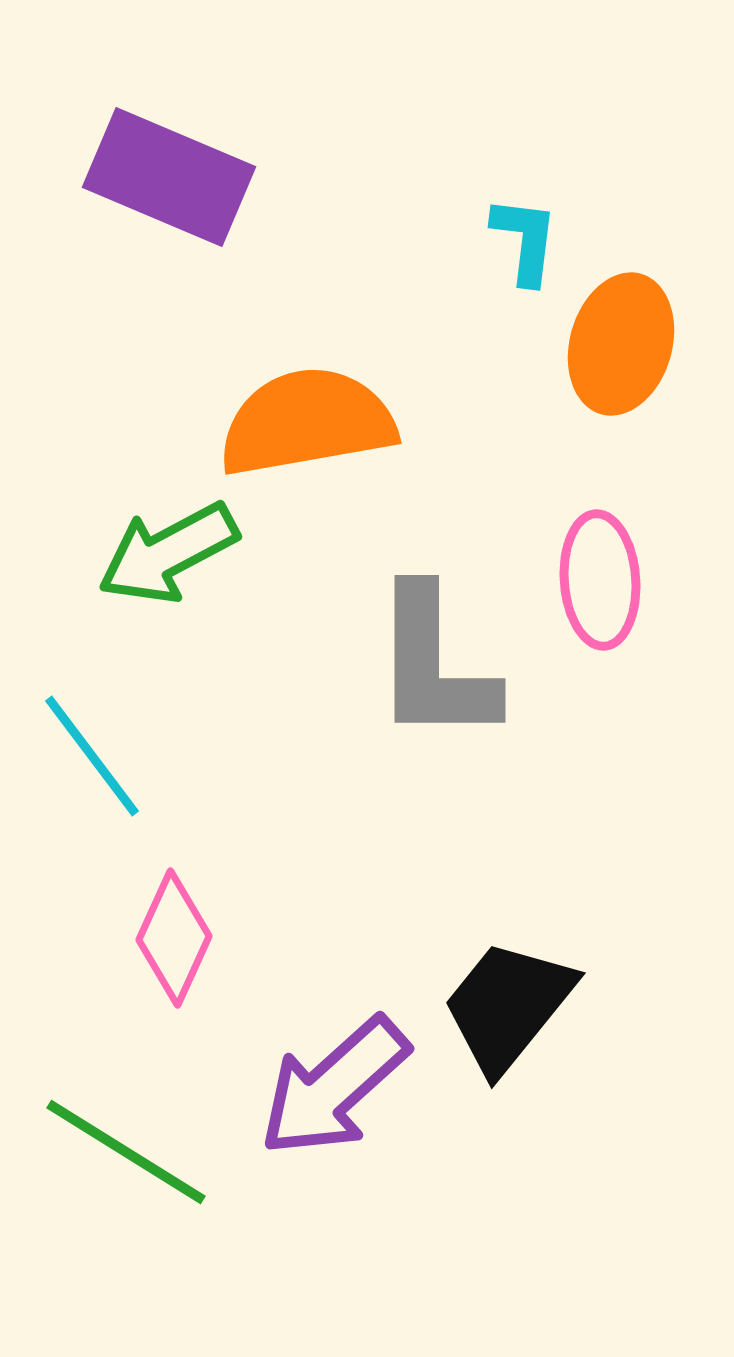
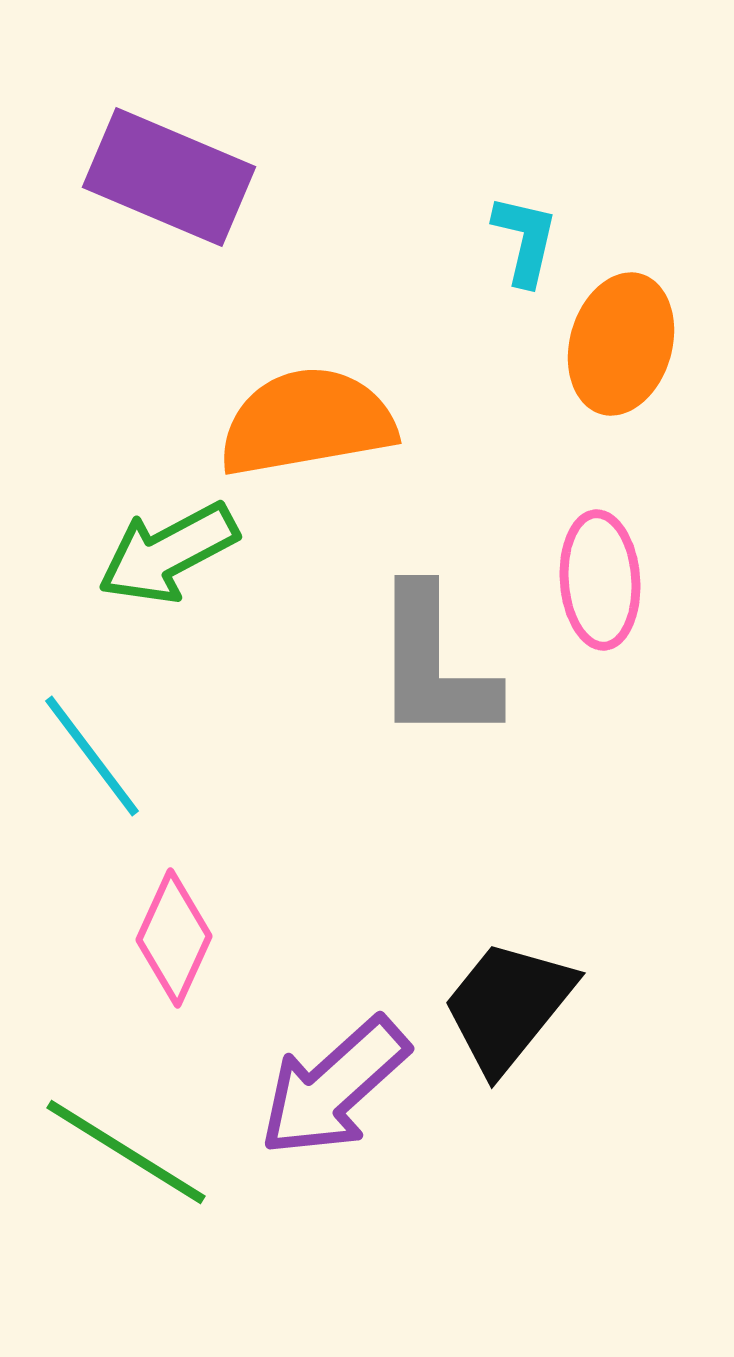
cyan L-shape: rotated 6 degrees clockwise
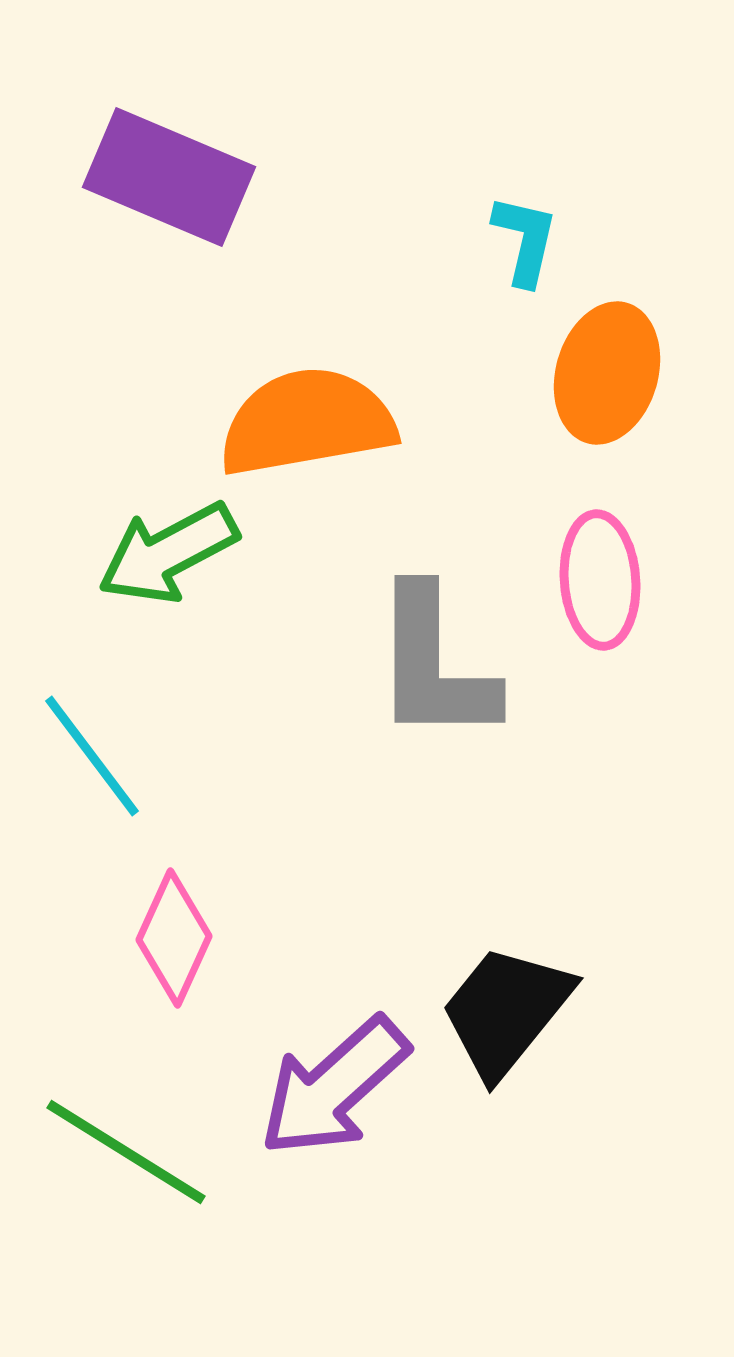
orange ellipse: moved 14 px left, 29 px down
black trapezoid: moved 2 px left, 5 px down
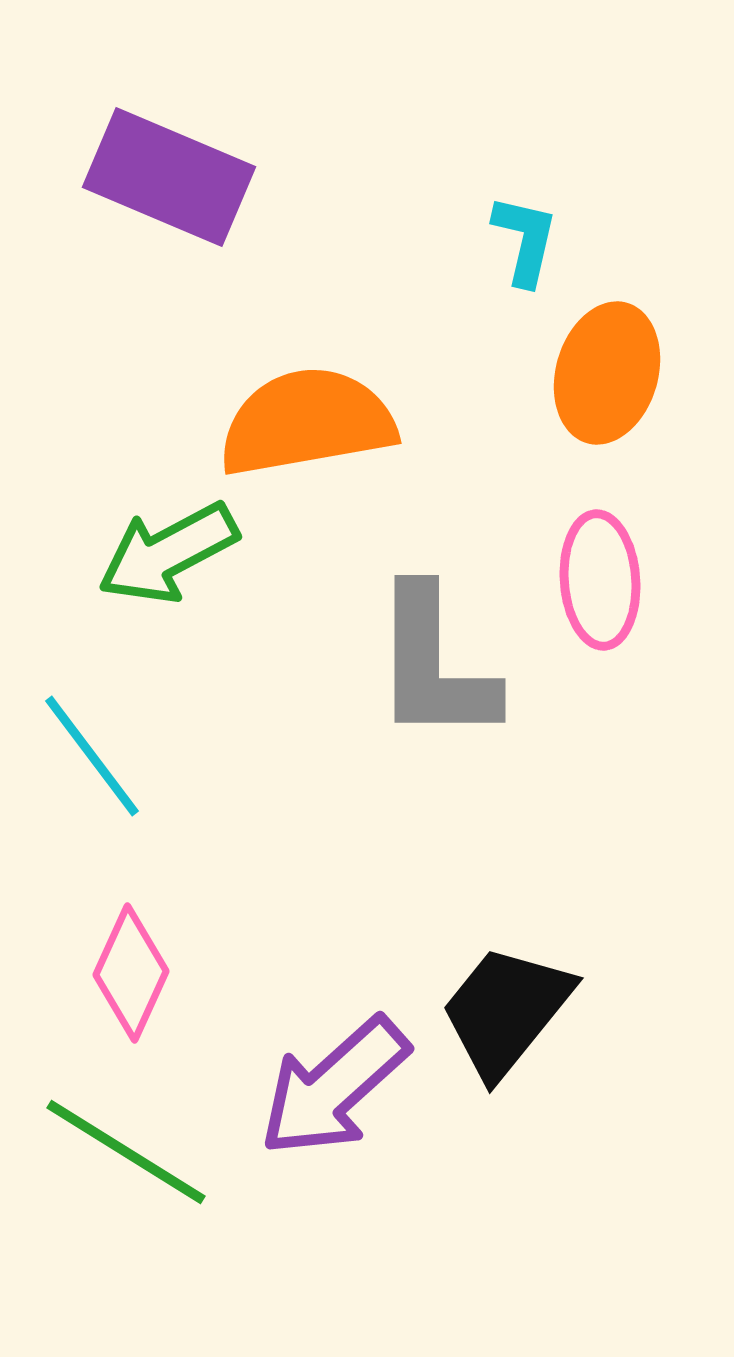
pink diamond: moved 43 px left, 35 px down
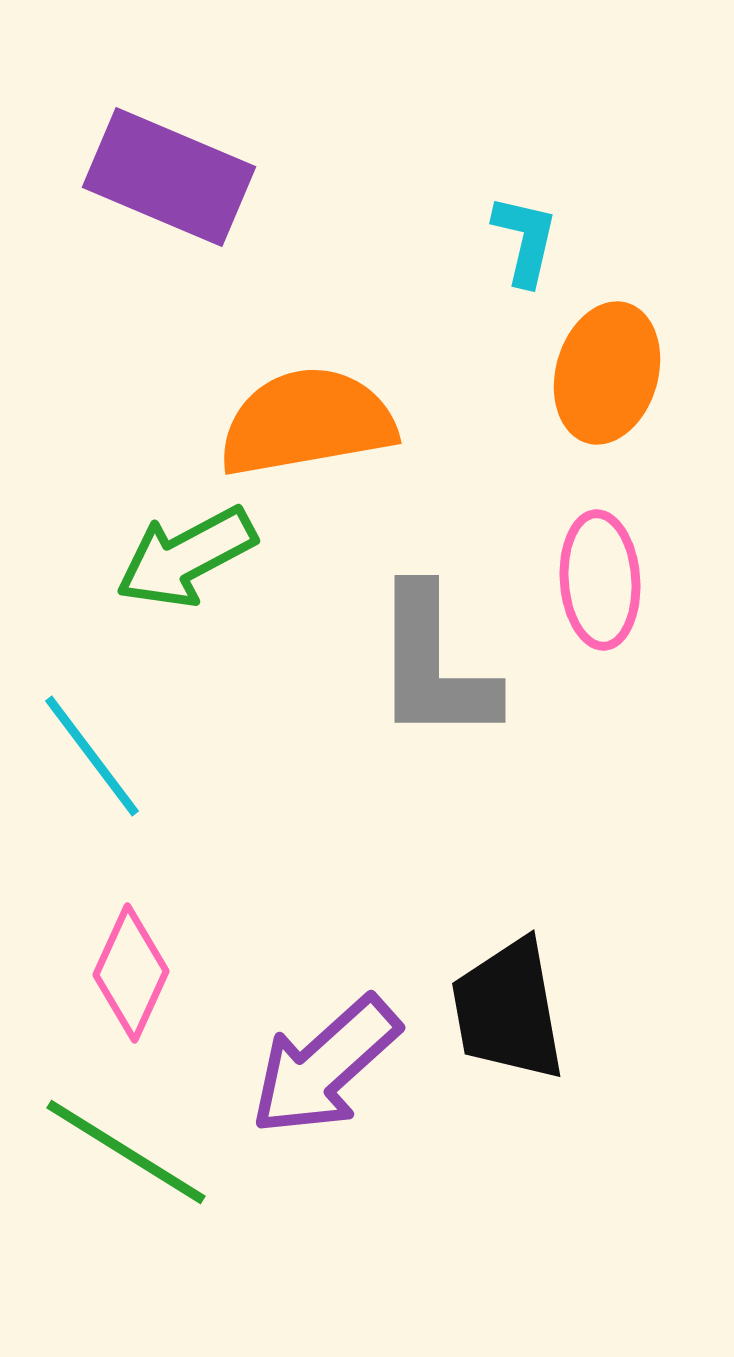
green arrow: moved 18 px right, 4 px down
black trapezoid: moved 2 px right, 1 px up; rotated 49 degrees counterclockwise
purple arrow: moved 9 px left, 21 px up
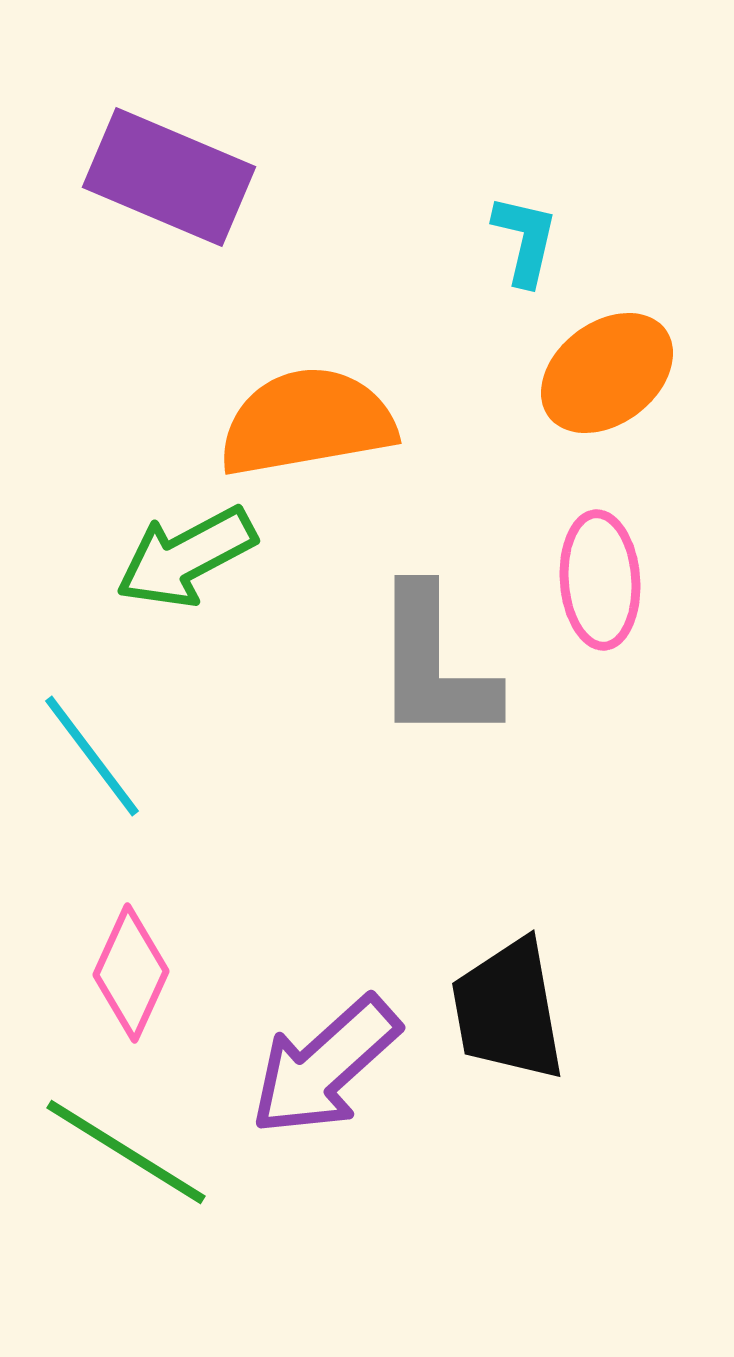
orange ellipse: rotated 37 degrees clockwise
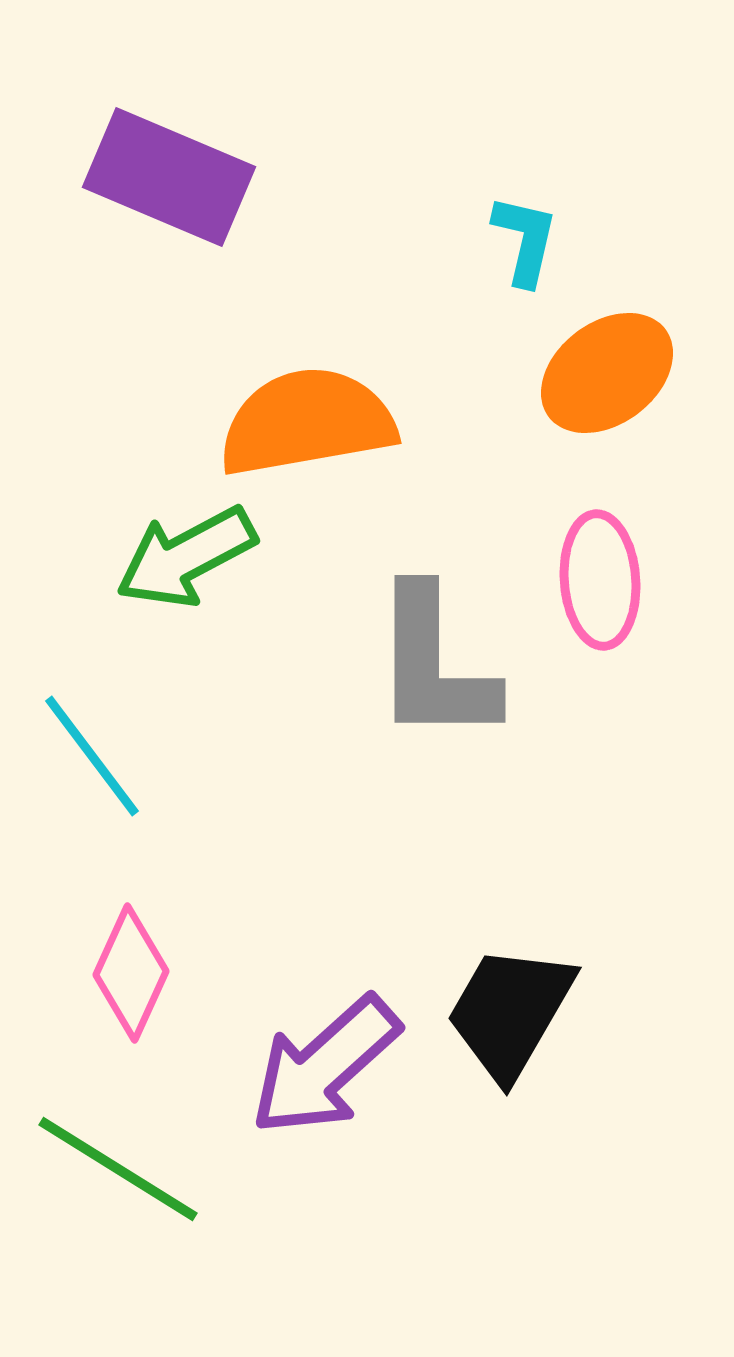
black trapezoid: moved 2 px right, 2 px down; rotated 40 degrees clockwise
green line: moved 8 px left, 17 px down
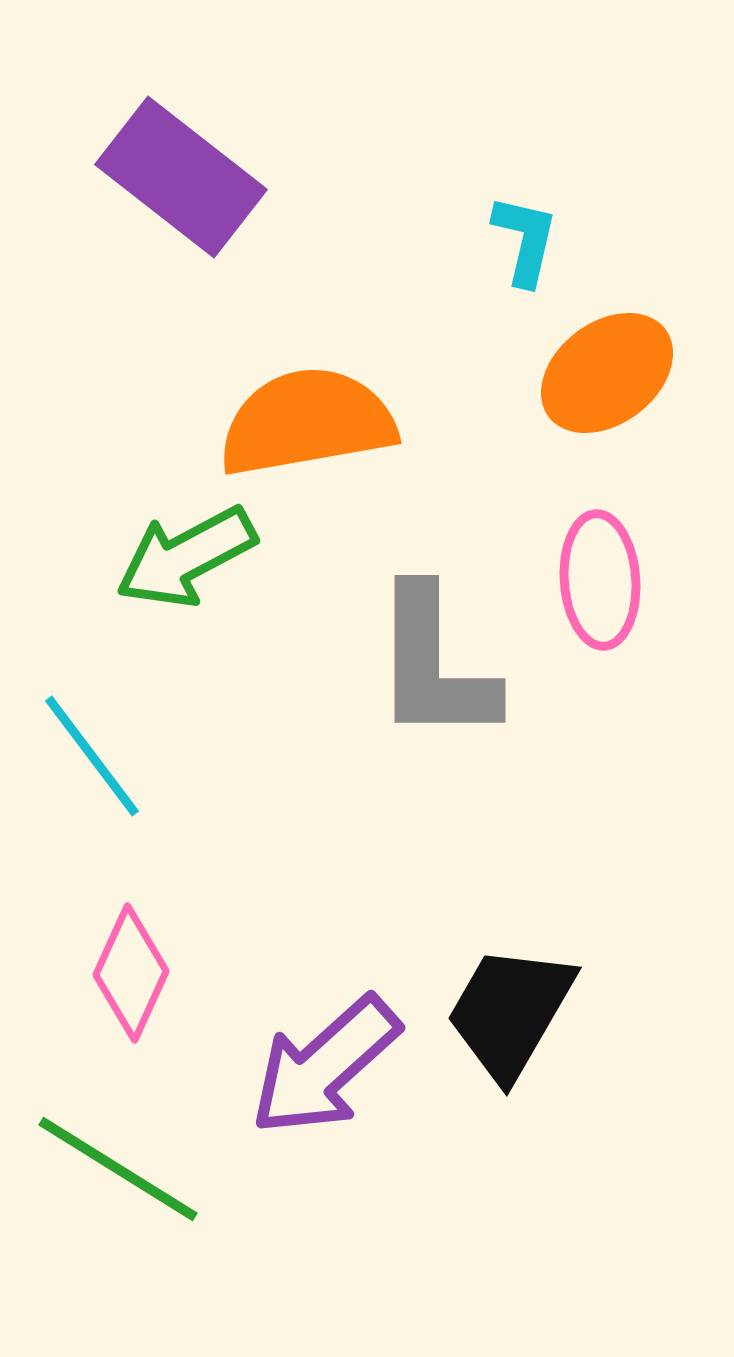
purple rectangle: moved 12 px right; rotated 15 degrees clockwise
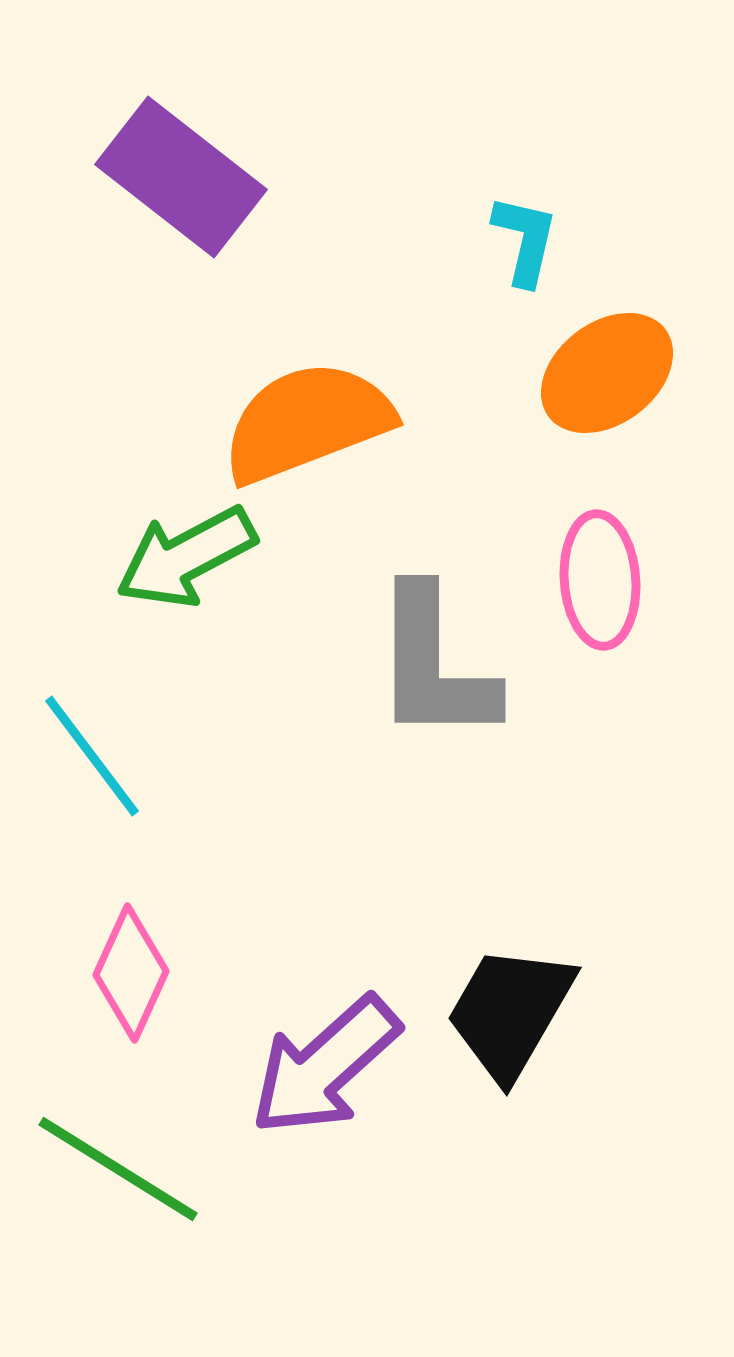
orange semicircle: rotated 11 degrees counterclockwise
